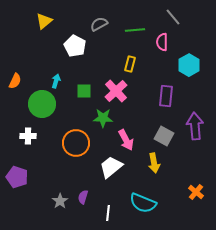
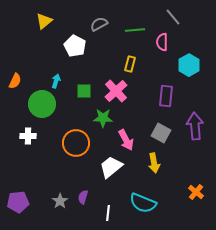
gray square: moved 3 px left, 3 px up
purple pentagon: moved 1 px right, 25 px down; rotated 25 degrees counterclockwise
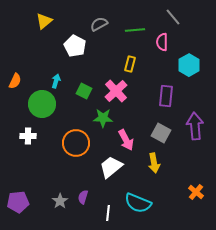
green square: rotated 28 degrees clockwise
cyan semicircle: moved 5 px left
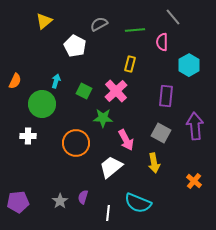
orange cross: moved 2 px left, 11 px up
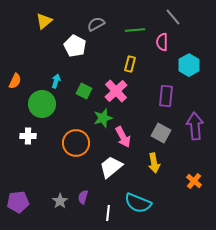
gray semicircle: moved 3 px left
green star: rotated 18 degrees counterclockwise
pink arrow: moved 3 px left, 3 px up
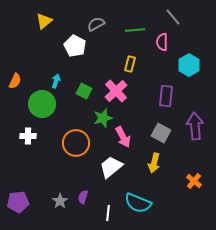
yellow arrow: rotated 24 degrees clockwise
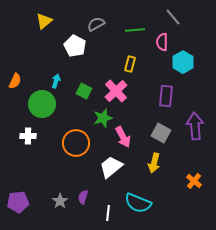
cyan hexagon: moved 6 px left, 3 px up
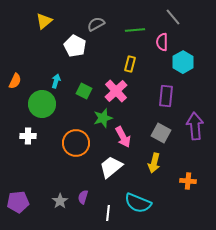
orange cross: moved 6 px left; rotated 35 degrees counterclockwise
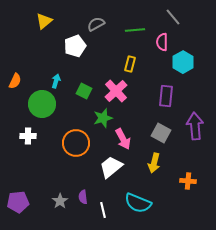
white pentagon: rotated 25 degrees clockwise
pink arrow: moved 2 px down
purple semicircle: rotated 24 degrees counterclockwise
white line: moved 5 px left, 3 px up; rotated 21 degrees counterclockwise
